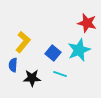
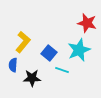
blue square: moved 4 px left
cyan line: moved 2 px right, 4 px up
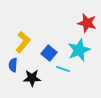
cyan line: moved 1 px right, 1 px up
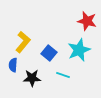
red star: moved 2 px up
cyan line: moved 6 px down
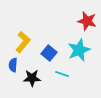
cyan line: moved 1 px left, 1 px up
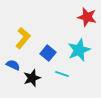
red star: moved 4 px up
yellow L-shape: moved 4 px up
blue square: moved 1 px left
blue semicircle: rotated 112 degrees clockwise
black star: rotated 18 degrees counterclockwise
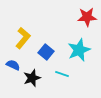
red star: rotated 18 degrees counterclockwise
blue square: moved 2 px left, 1 px up
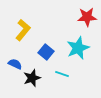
yellow L-shape: moved 8 px up
cyan star: moved 1 px left, 2 px up
blue semicircle: moved 2 px right, 1 px up
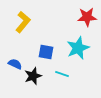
yellow L-shape: moved 8 px up
blue square: rotated 28 degrees counterclockwise
black star: moved 1 px right, 2 px up
